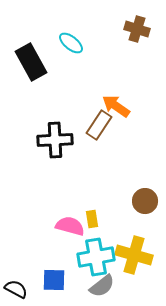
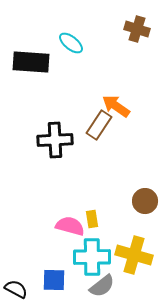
black rectangle: rotated 57 degrees counterclockwise
cyan cross: moved 4 px left; rotated 9 degrees clockwise
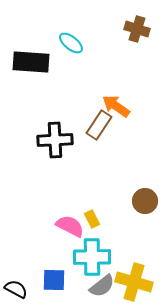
yellow rectangle: rotated 18 degrees counterclockwise
pink semicircle: rotated 12 degrees clockwise
yellow cross: moved 27 px down
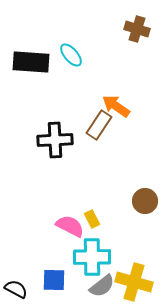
cyan ellipse: moved 12 px down; rotated 10 degrees clockwise
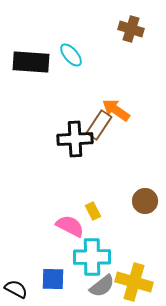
brown cross: moved 6 px left
orange arrow: moved 4 px down
black cross: moved 20 px right, 1 px up
yellow rectangle: moved 1 px right, 8 px up
blue square: moved 1 px left, 1 px up
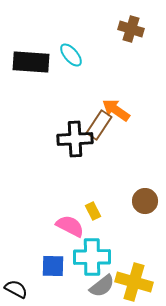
blue square: moved 13 px up
